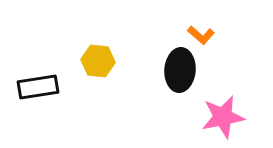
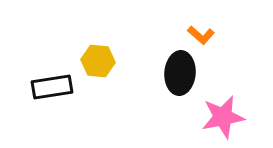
black ellipse: moved 3 px down
black rectangle: moved 14 px right
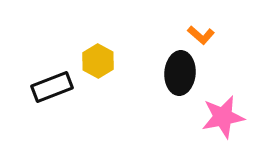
yellow hexagon: rotated 24 degrees clockwise
black rectangle: rotated 12 degrees counterclockwise
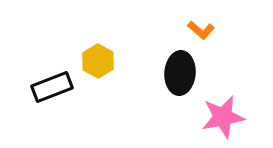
orange L-shape: moved 5 px up
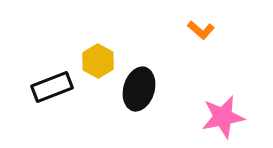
black ellipse: moved 41 px left, 16 px down; rotated 12 degrees clockwise
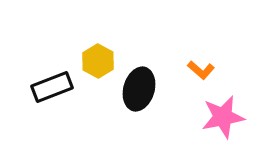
orange L-shape: moved 40 px down
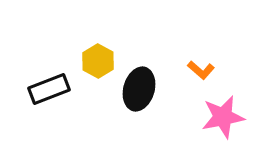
black rectangle: moved 3 px left, 2 px down
